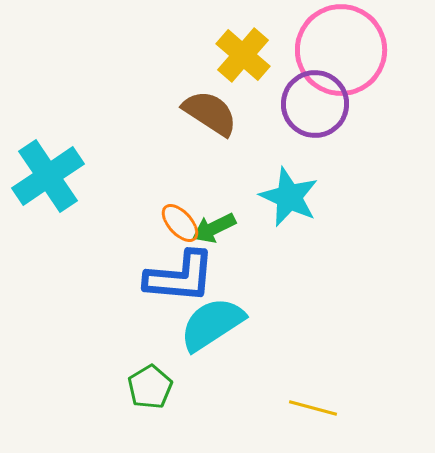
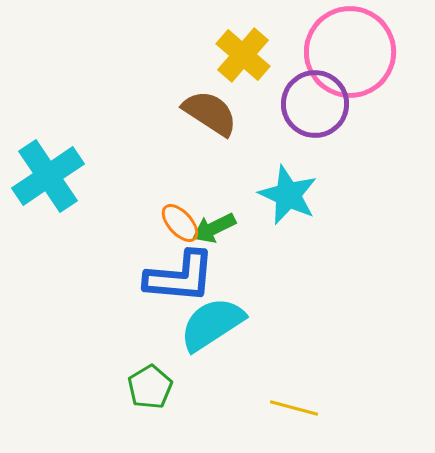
pink circle: moved 9 px right, 2 px down
cyan star: moved 1 px left, 2 px up
yellow line: moved 19 px left
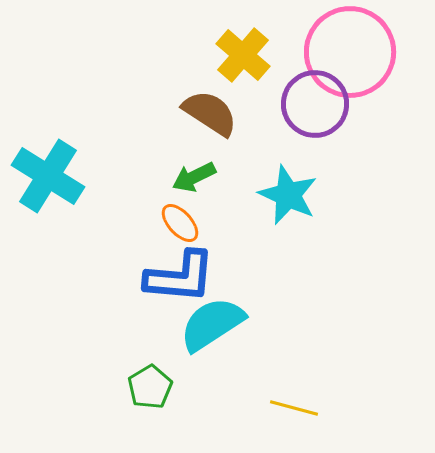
cyan cross: rotated 24 degrees counterclockwise
green arrow: moved 20 px left, 51 px up
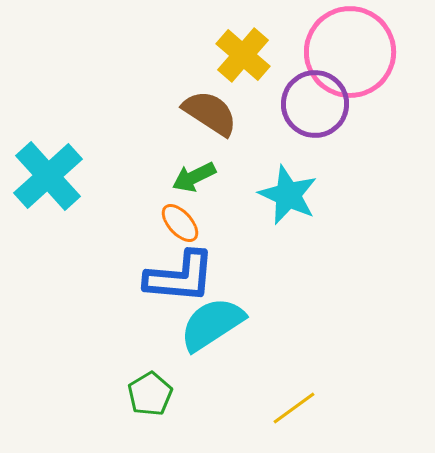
cyan cross: rotated 16 degrees clockwise
green pentagon: moved 7 px down
yellow line: rotated 51 degrees counterclockwise
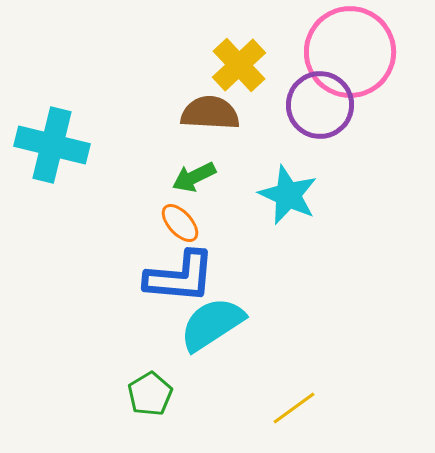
yellow cross: moved 4 px left, 10 px down; rotated 6 degrees clockwise
purple circle: moved 5 px right, 1 px down
brown semicircle: rotated 30 degrees counterclockwise
cyan cross: moved 4 px right, 31 px up; rotated 34 degrees counterclockwise
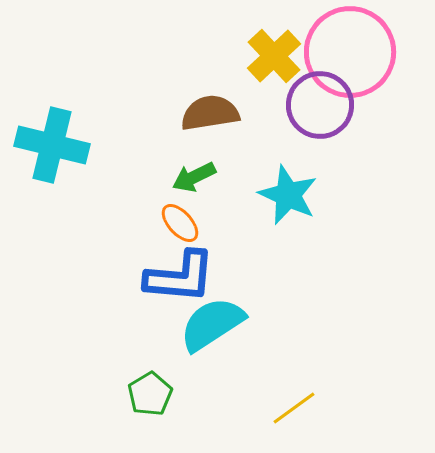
yellow cross: moved 35 px right, 9 px up
brown semicircle: rotated 12 degrees counterclockwise
